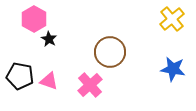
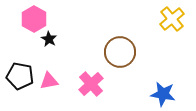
brown circle: moved 10 px right
blue star: moved 10 px left, 25 px down
pink triangle: rotated 30 degrees counterclockwise
pink cross: moved 1 px right, 1 px up
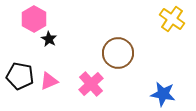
yellow cross: rotated 15 degrees counterclockwise
brown circle: moved 2 px left, 1 px down
pink triangle: rotated 12 degrees counterclockwise
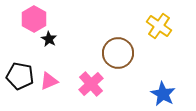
yellow cross: moved 13 px left, 7 px down
blue star: rotated 20 degrees clockwise
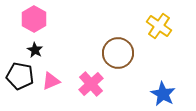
black star: moved 14 px left, 11 px down
pink triangle: moved 2 px right
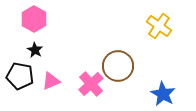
brown circle: moved 13 px down
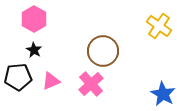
black star: moved 1 px left
brown circle: moved 15 px left, 15 px up
black pentagon: moved 2 px left, 1 px down; rotated 16 degrees counterclockwise
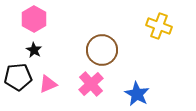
yellow cross: rotated 15 degrees counterclockwise
brown circle: moved 1 px left, 1 px up
pink triangle: moved 3 px left, 3 px down
blue star: moved 26 px left
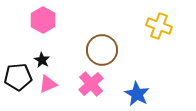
pink hexagon: moved 9 px right, 1 px down
black star: moved 8 px right, 10 px down
